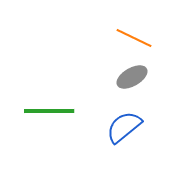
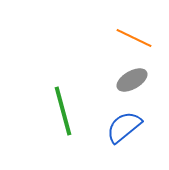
gray ellipse: moved 3 px down
green line: moved 14 px right; rotated 75 degrees clockwise
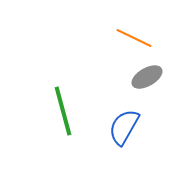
gray ellipse: moved 15 px right, 3 px up
blue semicircle: rotated 21 degrees counterclockwise
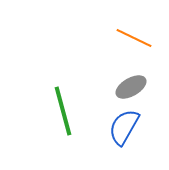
gray ellipse: moved 16 px left, 10 px down
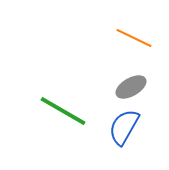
green line: rotated 45 degrees counterclockwise
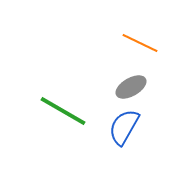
orange line: moved 6 px right, 5 px down
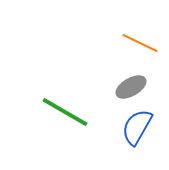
green line: moved 2 px right, 1 px down
blue semicircle: moved 13 px right
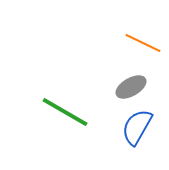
orange line: moved 3 px right
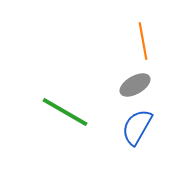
orange line: moved 2 px up; rotated 54 degrees clockwise
gray ellipse: moved 4 px right, 2 px up
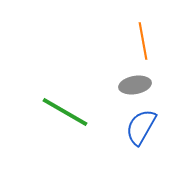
gray ellipse: rotated 20 degrees clockwise
blue semicircle: moved 4 px right
